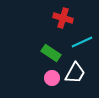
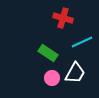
green rectangle: moved 3 px left
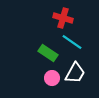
cyan line: moved 10 px left; rotated 60 degrees clockwise
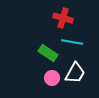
cyan line: rotated 25 degrees counterclockwise
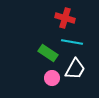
red cross: moved 2 px right
white trapezoid: moved 4 px up
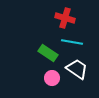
white trapezoid: moved 2 px right; rotated 85 degrees counterclockwise
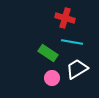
white trapezoid: rotated 65 degrees counterclockwise
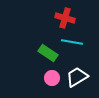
white trapezoid: moved 8 px down
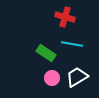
red cross: moved 1 px up
cyan line: moved 2 px down
green rectangle: moved 2 px left
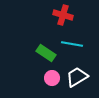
red cross: moved 2 px left, 2 px up
